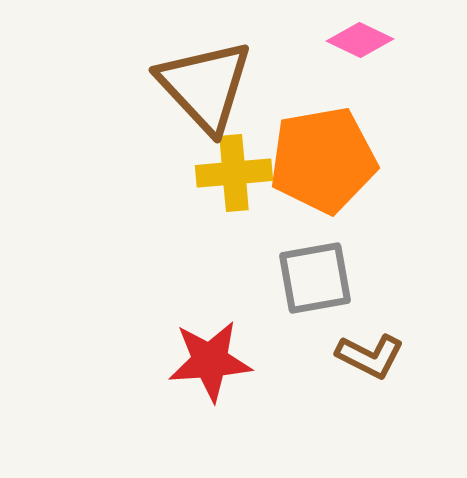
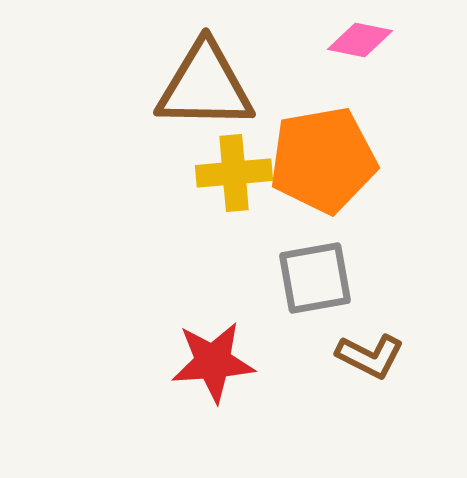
pink diamond: rotated 14 degrees counterclockwise
brown triangle: rotated 46 degrees counterclockwise
red star: moved 3 px right, 1 px down
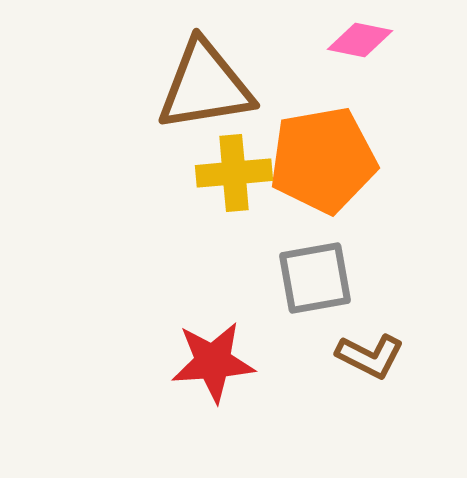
brown triangle: rotated 10 degrees counterclockwise
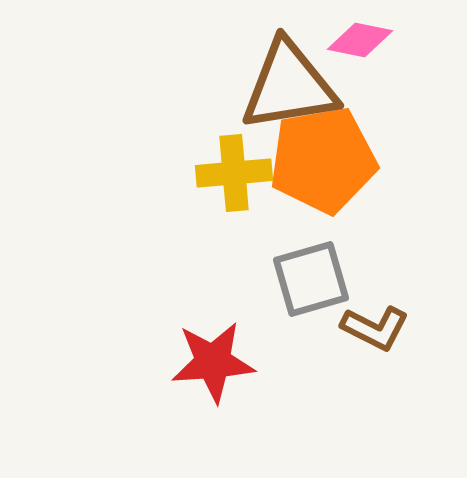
brown triangle: moved 84 px right
gray square: moved 4 px left, 1 px down; rotated 6 degrees counterclockwise
brown L-shape: moved 5 px right, 28 px up
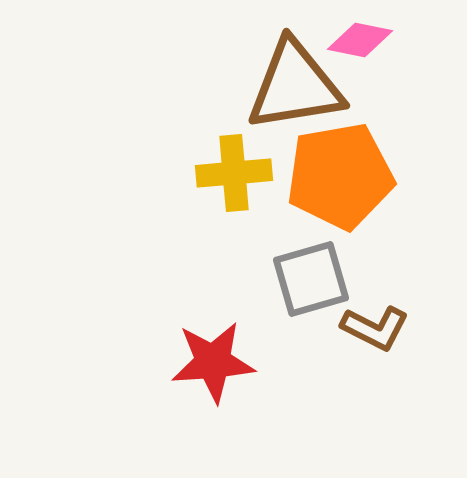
brown triangle: moved 6 px right
orange pentagon: moved 17 px right, 16 px down
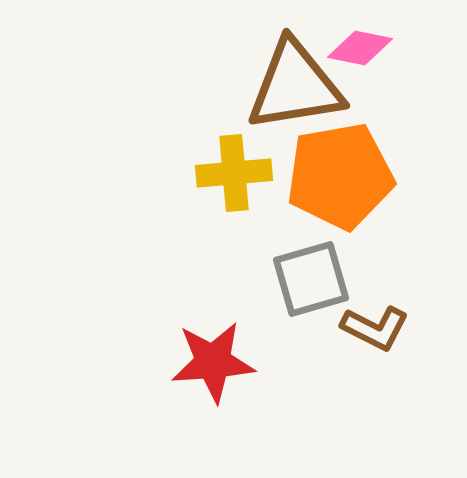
pink diamond: moved 8 px down
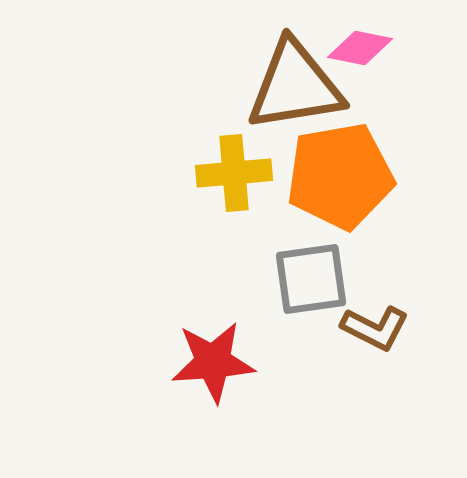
gray square: rotated 8 degrees clockwise
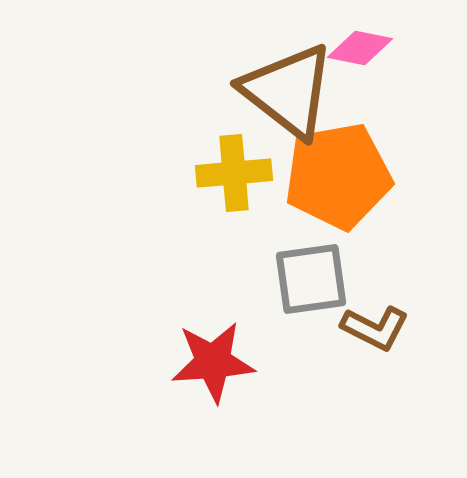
brown triangle: moved 7 px left, 5 px down; rotated 47 degrees clockwise
orange pentagon: moved 2 px left
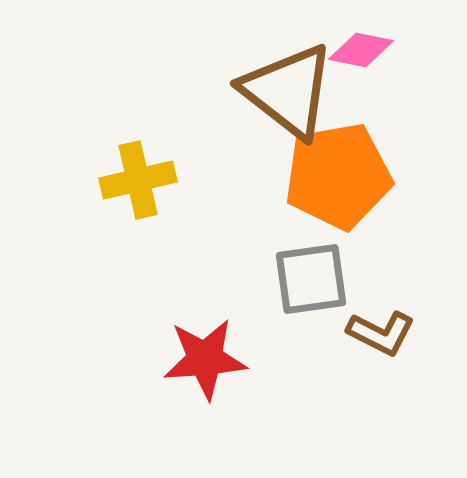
pink diamond: moved 1 px right, 2 px down
yellow cross: moved 96 px left, 7 px down; rotated 8 degrees counterclockwise
brown L-shape: moved 6 px right, 5 px down
red star: moved 8 px left, 3 px up
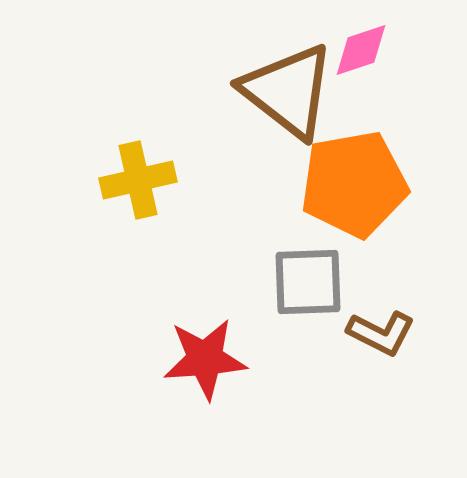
pink diamond: rotated 30 degrees counterclockwise
orange pentagon: moved 16 px right, 8 px down
gray square: moved 3 px left, 3 px down; rotated 6 degrees clockwise
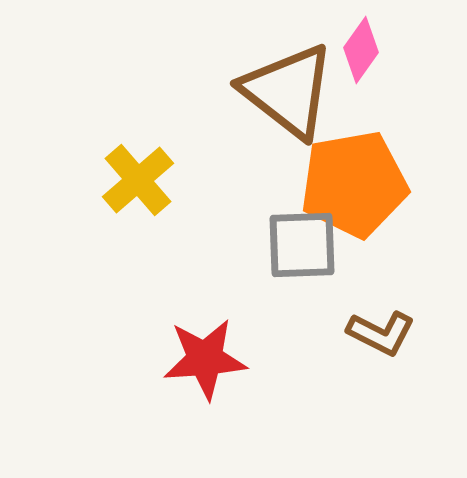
pink diamond: rotated 36 degrees counterclockwise
yellow cross: rotated 28 degrees counterclockwise
gray square: moved 6 px left, 37 px up
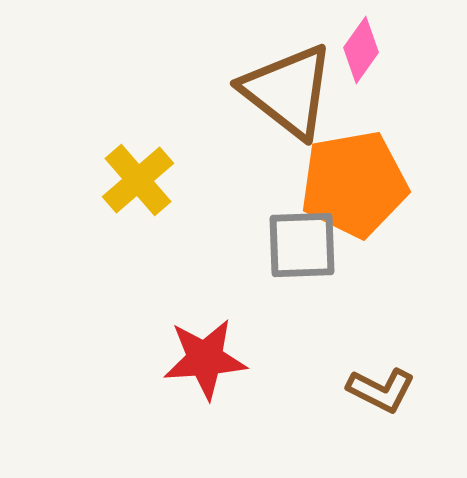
brown L-shape: moved 57 px down
